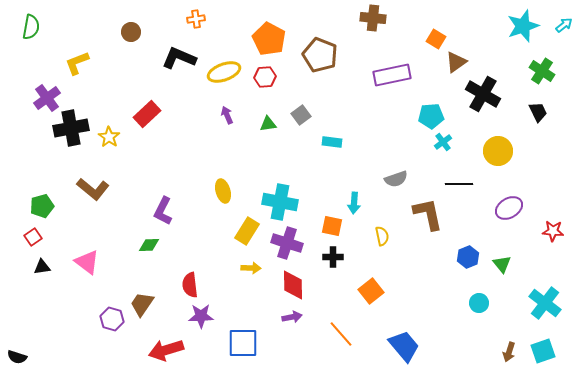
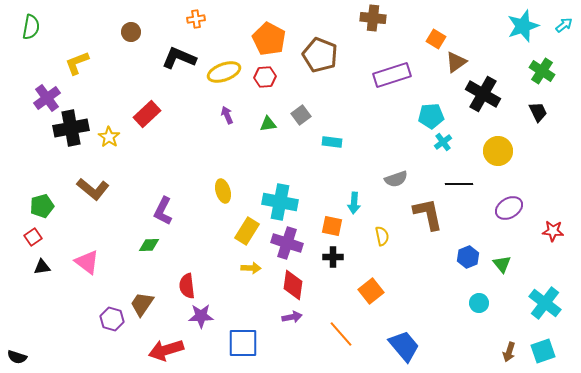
purple rectangle at (392, 75): rotated 6 degrees counterclockwise
red semicircle at (190, 285): moved 3 px left, 1 px down
red diamond at (293, 285): rotated 8 degrees clockwise
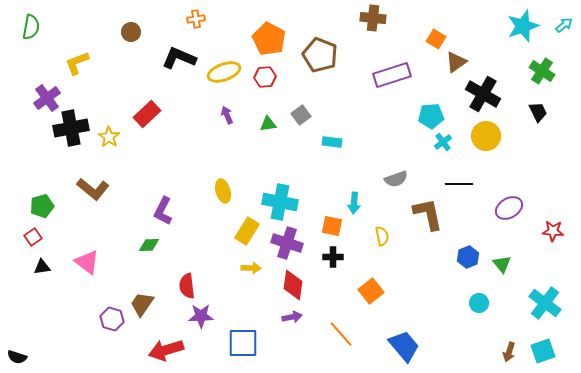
yellow circle at (498, 151): moved 12 px left, 15 px up
